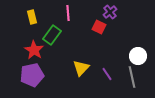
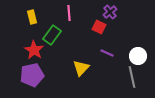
pink line: moved 1 px right
purple line: moved 21 px up; rotated 32 degrees counterclockwise
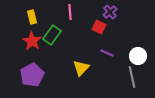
pink line: moved 1 px right, 1 px up
red star: moved 2 px left, 9 px up
purple pentagon: rotated 15 degrees counterclockwise
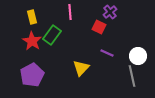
gray line: moved 1 px up
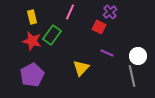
pink line: rotated 28 degrees clockwise
red star: rotated 18 degrees counterclockwise
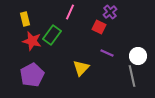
yellow rectangle: moved 7 px left, 2 px down
